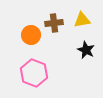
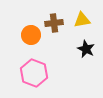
black star: moved 1 px up
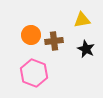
brown cross: moved 18 px down
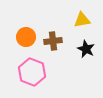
orange circle: moved 5 px left, 2 px down
brown cross: moved 1 px left
pink hexagon: moved 2 px left, 1 px up
